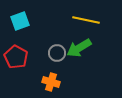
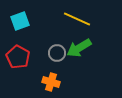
yellow line: moved 9 px left, 1 px up; rotated 12 degrees clockwise
red pentagon: moved 2 px right
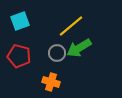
yellow line: moved 6 px left, 7 px down; rotated 64 degrees counterclockwise
red pentagon: moved 1 px right, 1 px up; rotated 15 degrees counterclockwise
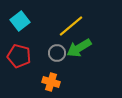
cyan square: rotated 18 degrees counterclockwise
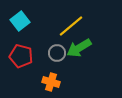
red pentagon: moved 2 px right
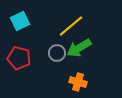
cyan square: rotated 12 degrees clockwise
red pentagon: moved 2 px left, 2 px down
orange cross: moved 27 px right
